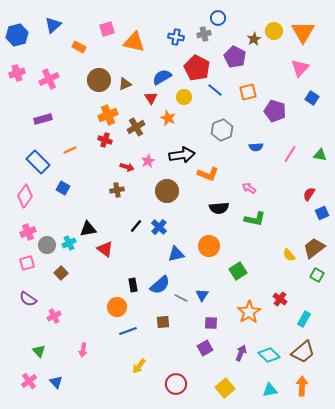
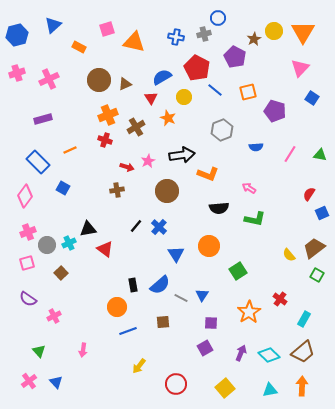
blue triangle at (176, 254): rotated 48 degrees counterclockwise
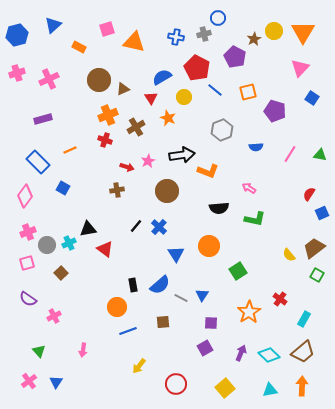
brown triangle at (125, 84): moved 2 px left, 5 px down
orange L-shape at (208, 174): moved 3 px up
blue triangle at (56, 382): rotated 16 degrees clockwise
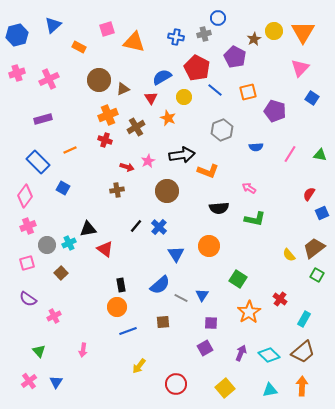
pink cross at (28, 232): moved 6 px up
green square at (238, 271): moved 8 px down; rotated 24 degrees counterclockwise
black rectangle at (133, 285): moved 12 px left
